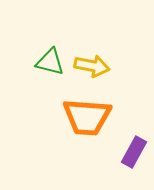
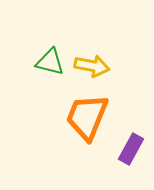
orange trapezoid: rotated 108 degrees clockwise
purple rectangle: moved 3 px left, 3 px up
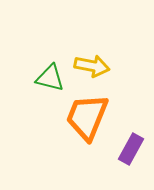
green triangle: moved 16 px down
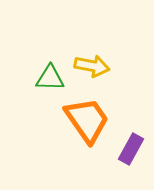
green triangle: rotated 12 degrees counterclockwise
orange trapezoid: moved 3 px down; rotated 123 degrees clockwise
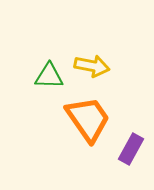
green triangle: moved 1 px left, 2 px up
orange trapezoid: moved 1 px right, 1 px up
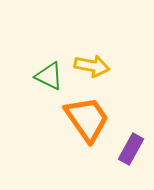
green triangle: rotated 24 degrees clockwise
orange trapezoid: moved 1 px left
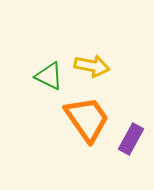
purple rectangle: moved 10 px up
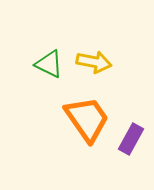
yellow arrow: moved 2 px right, 4 px up
green triangle: moved 12 px up
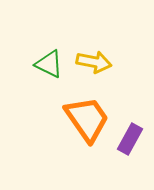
purple rectangle: moved 1 px left
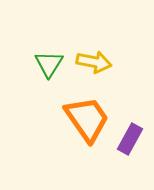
green triangle: rotated 36 degrees clockwise
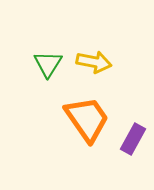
green triangle: moved 1 px left
purple rectangle: moved 3 px right
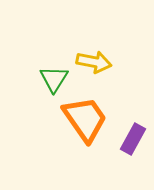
green triangle: moved 6 px right, 15 px down
orange trapezoid: moved 2 px left
